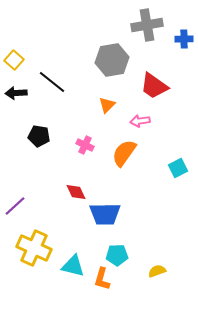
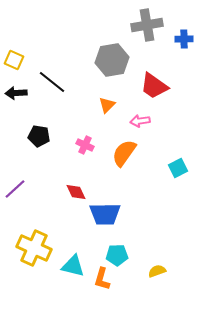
yellow square: rotated 18 degrees counterclockwise
purple line: moved 17 px up
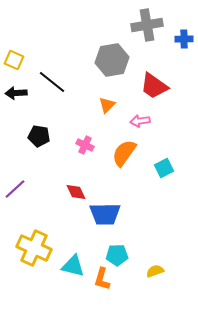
cyan square: moved 14 px left
yellow semicircle: moved 2 px left
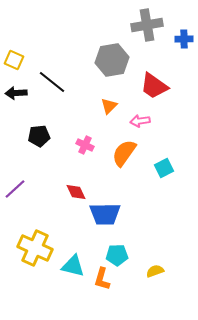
orange triangle: moved 2 px right, 1 px down
black pentagon: rotated 15 degrees counterclockwise
yellow cross: moved 1 px right
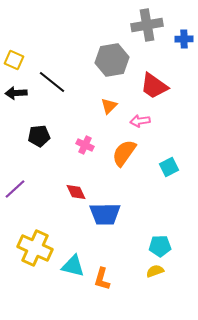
cyan square: moved 5 px right, 1 px up
cyan pentagon: moved 43 px right, 9 px up
